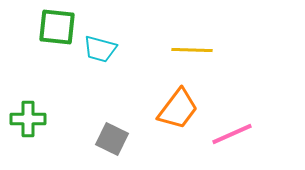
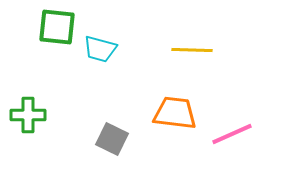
orange trapezoid: moved 3 px left, 4 px down; rotated 120 degrees counterclockwise
green cross: moved 4 px up
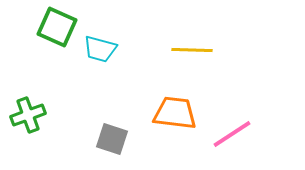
green square: rotated 18 degrees clockwise
green cross: rotated 20 degrees counterclockwise
pink line: rotated 9 degrees counterclockwise
gray square: rotated 8 degrees counterclockwise
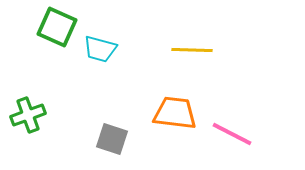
pink line: rotated 60 degrees clockwise
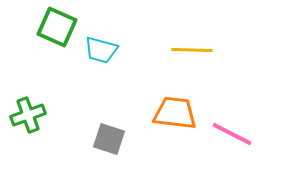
cyan trapezoid: moved 1 px right, 1 px down
gray square: moved 3 px left
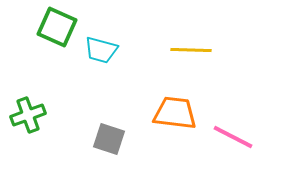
yellow line: moved 1 px left
pink line: moved 1 px right, 3 px down
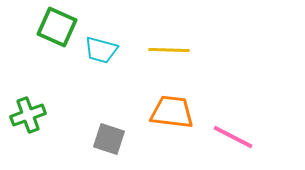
yellow line: moved 22 px left
orange trapezoid: moved 3 px left, 1 px up
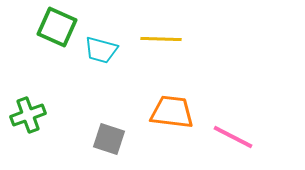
yellow line: moved 8 px left, 11 px up
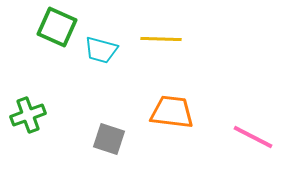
pink line: moved 20 px right
